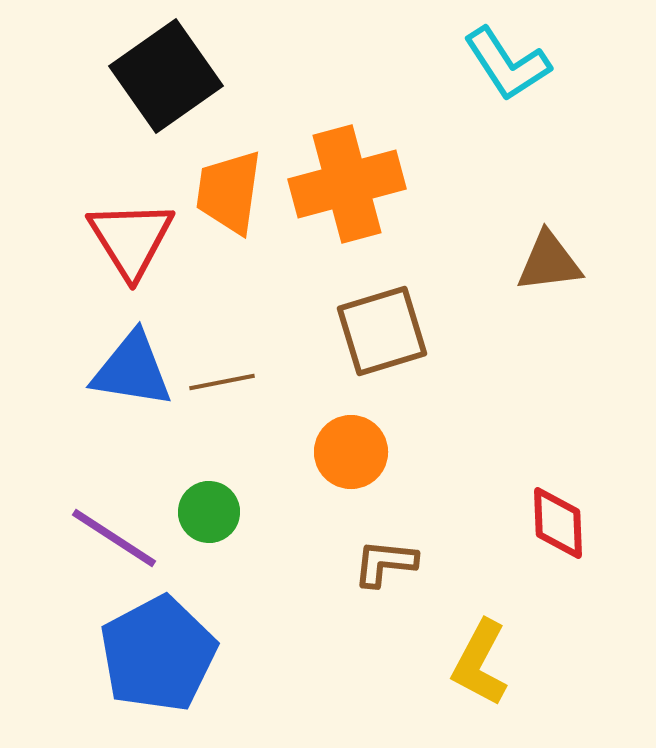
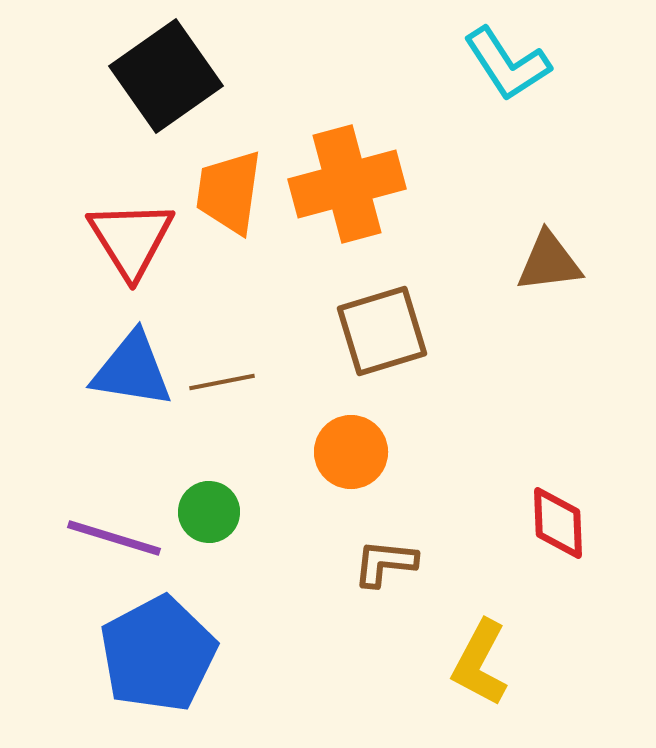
purple line: rotated 16 degrees counterclockwise
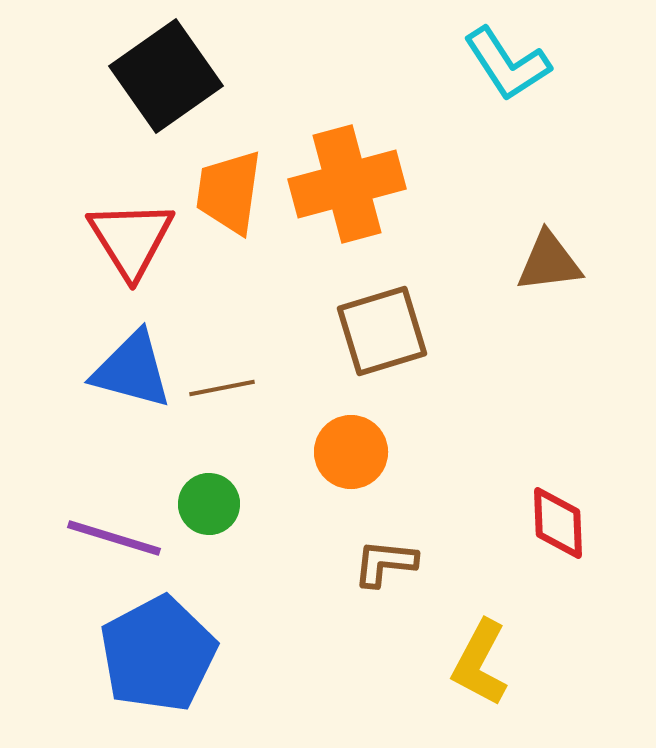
blue triangle: rotated 6 degrees clockwise
brown line: moved 6 px down
green circle: moved 8 px up
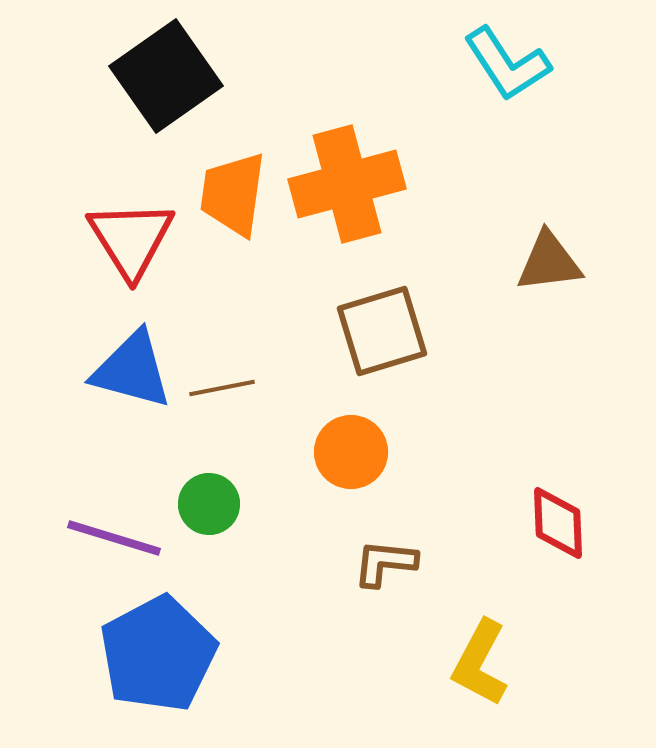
orange trapezoid: moved 4 px right, 2 px down
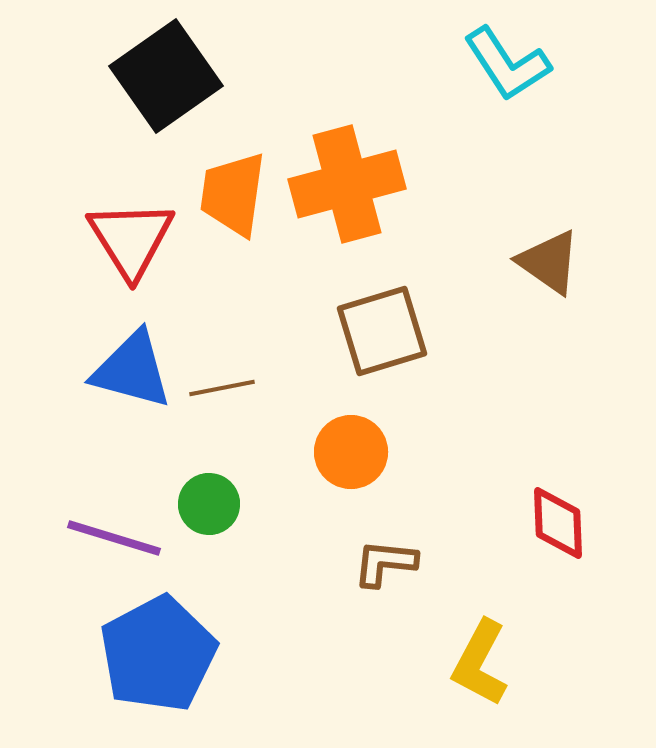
brown triangle: rotated 42 degrees clockwise
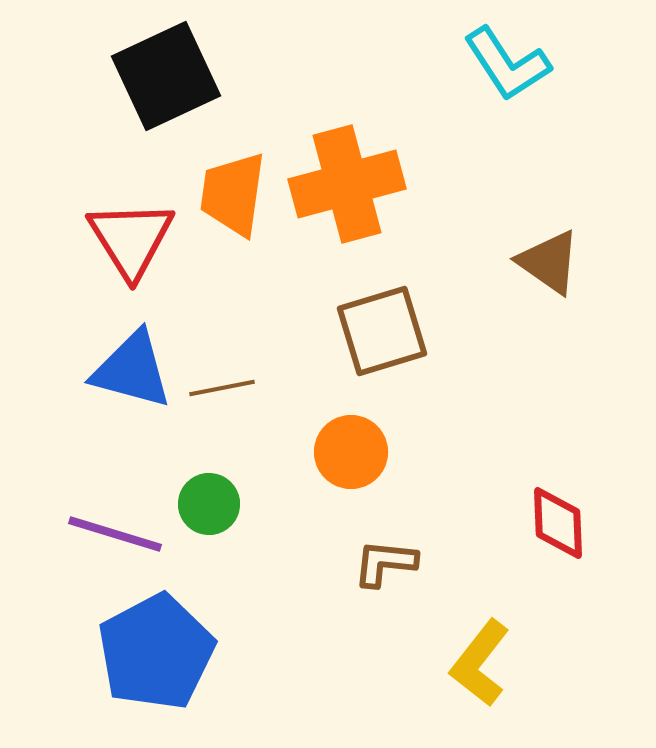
black square: rotated 10 degrees clockwise
purple line: moved 1 px right, 4 px up
blue pentagon: moved 2 px left, 2 px up
yellow L-shape: rotated 10 degrees clockwise
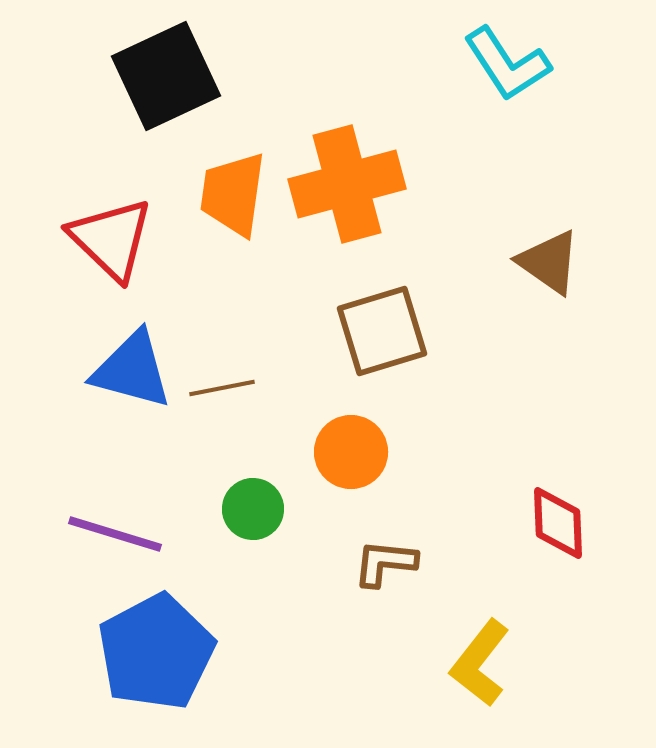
red triangle: moved 20 px left; rotated 14 degrees counterclockwise
green circle: moved 44 px right, 5 px down
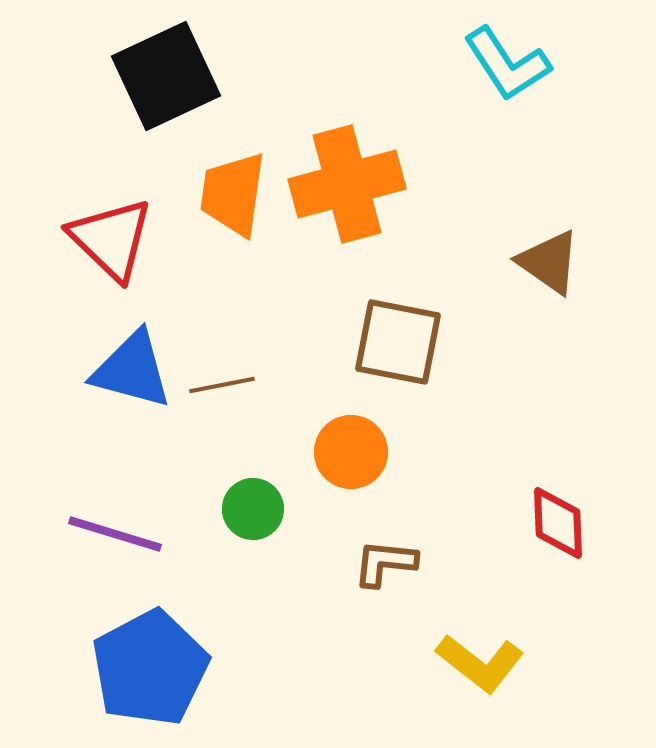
brown square: moved 16 px right, 11 px down; rotated 28 degrees clockwise
brown line: moved 3 px up
blue pentagon: moved 6 px left, 16 px down
yellow L-shape: rotated 90 degrees counterclockwise
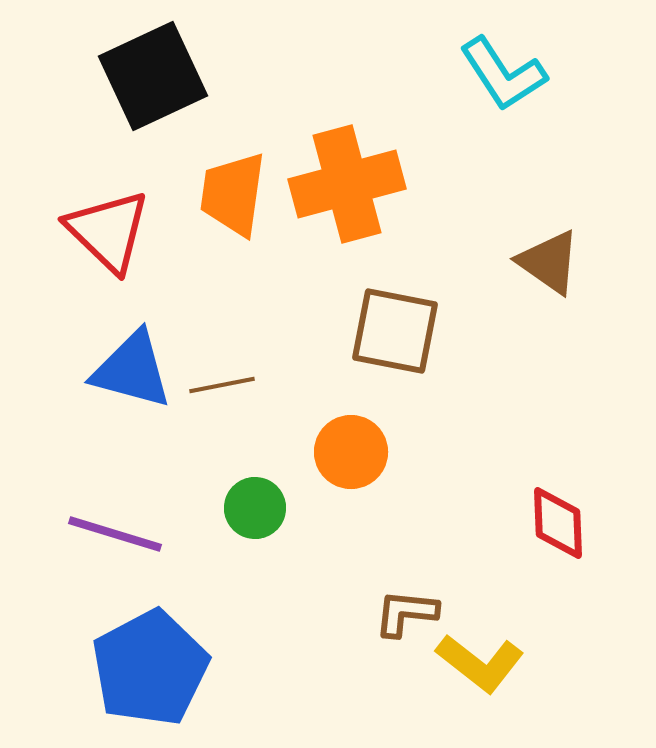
cyan L-shape: moved 4 px left, 10 px down
black square: moved 13 px left
red triangle: moved 3 px left, 8 px up
brown square: moved 3 px left, 11 px up
green circle: moved 2 px right, 1 px up
brown L-shape: moved 21 px right, 50 px down
